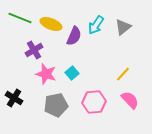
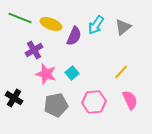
yellow line: moved 2 px left, 2 px up
pink semicircle: rotated 18 degrees clockwise
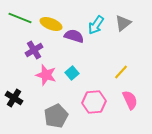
gray triangle: moved 4 px up
purple semicircle: rotated 96 degrees counterclockwise
pink star: moved 1 px down
gray pentagon: moved 11 px down; rotated 15 degrees counterclockwise
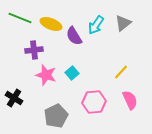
purple semicircle: rotated 138 degrees counterclockwise
purple cross: rotated 24 degrees clockwise
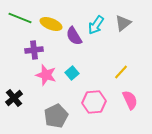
black cross: rotated 18 degrees clockwise
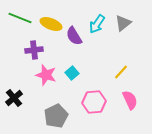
cyan arrow: moved 1 px right, 1 px up
